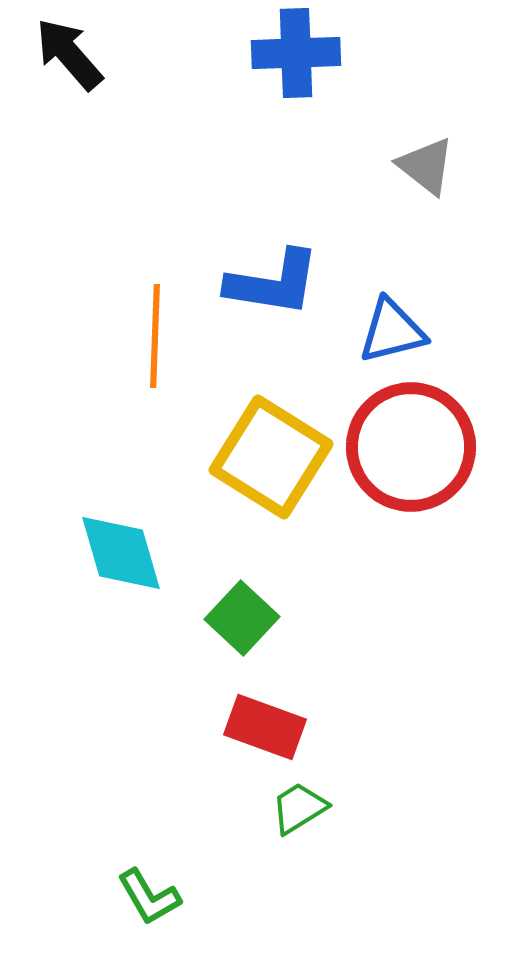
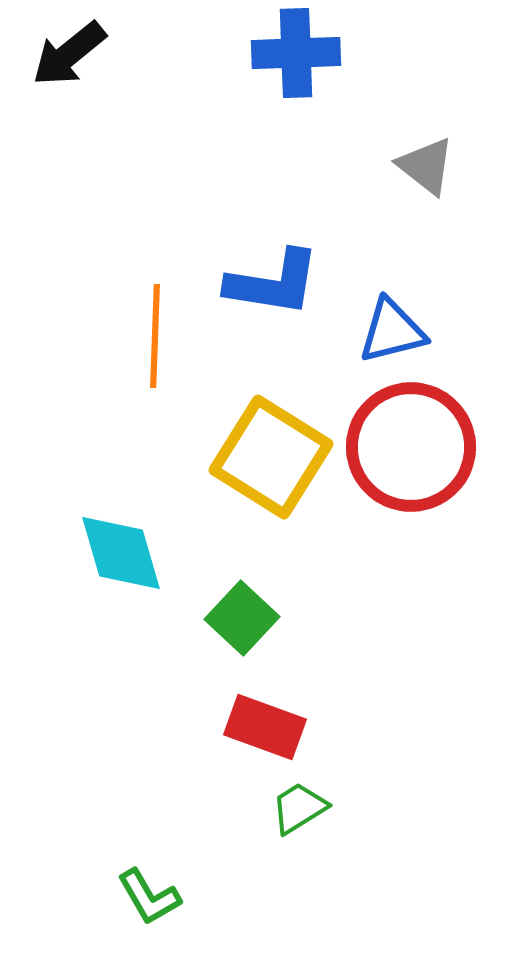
black arrow: rotated 88 degrees counterclockwise
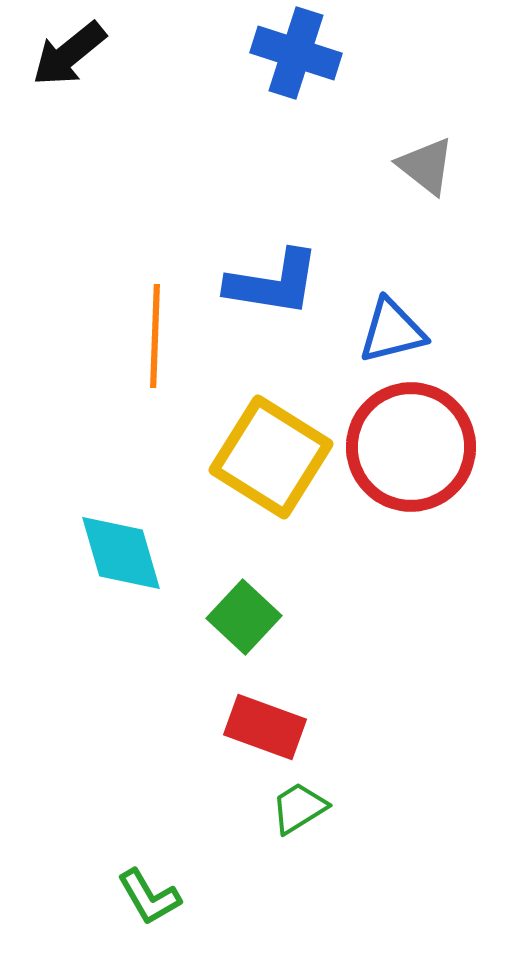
blue cross: rotated 20 degrees clockwise
green square: moved 2 px right, 1 px up
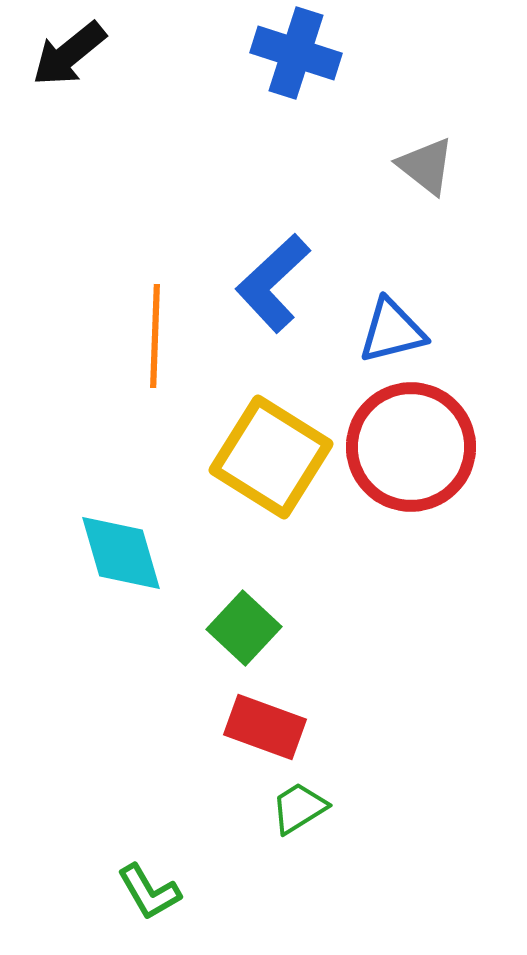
blue L-shape: rotated 128 degrees clockwise
green square: moved 11 px down
green L-shape: moved 5 px up
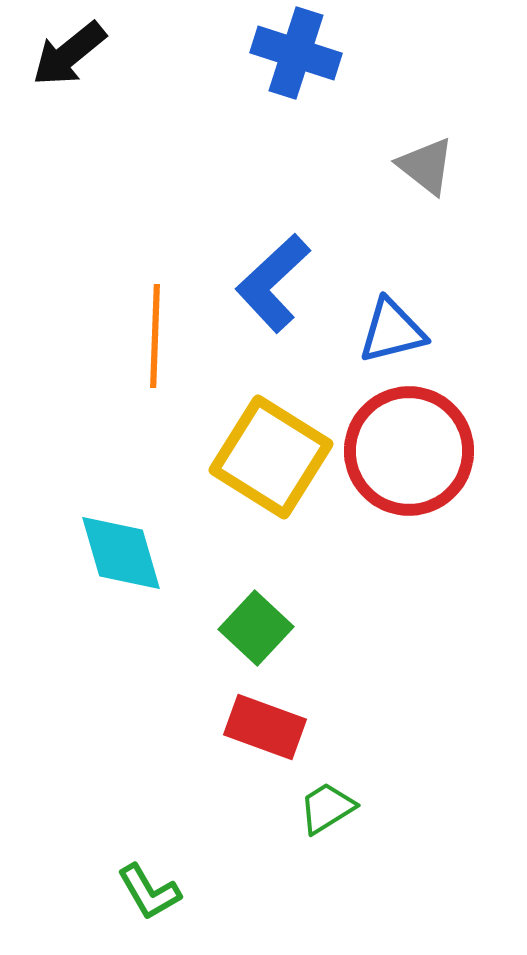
red circle: moved 2 px left, 4 px down
green square: moved 12 px right
green trapezoid: moved 28 px right
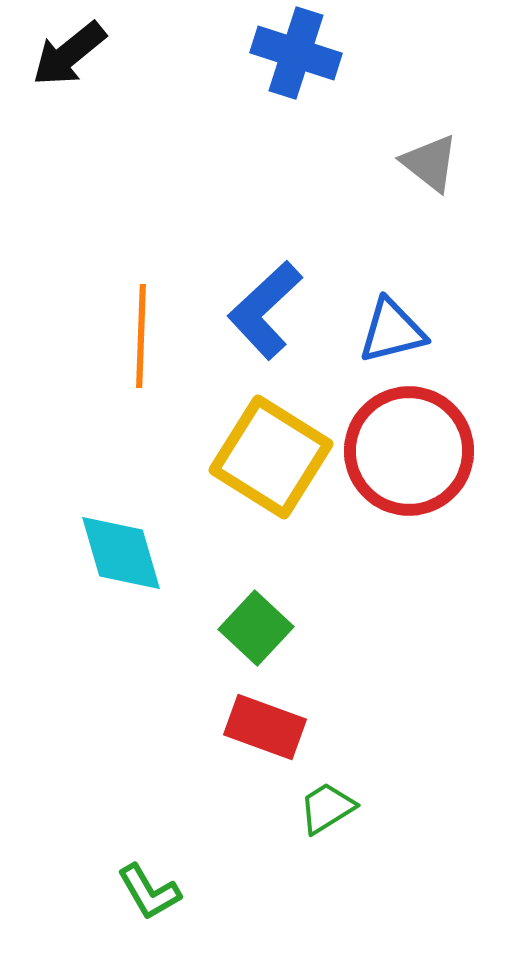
gray triangle: moved 4 px right, 3 px up
blue L-shape: moved 8 px left, 27 px down
orange line: moved 14 px left
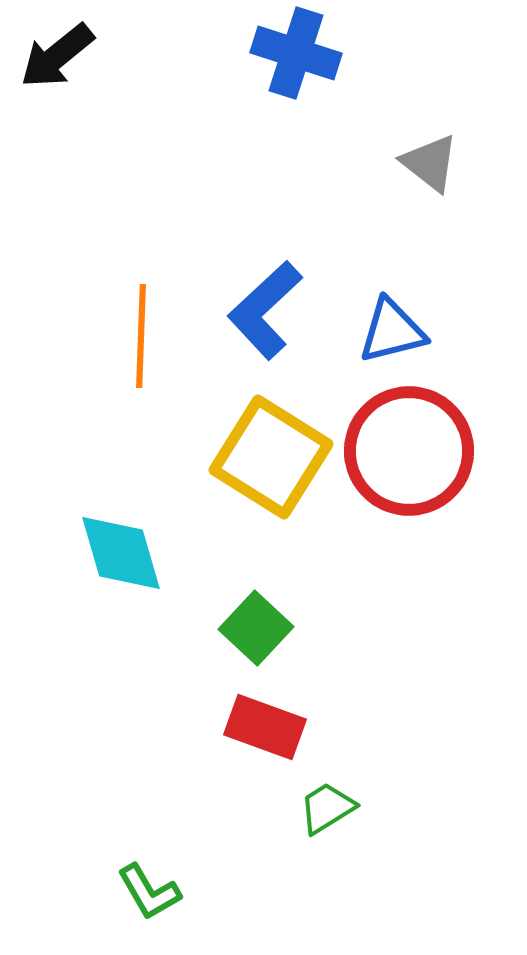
black arrow: moved 12 px left, 2 px down
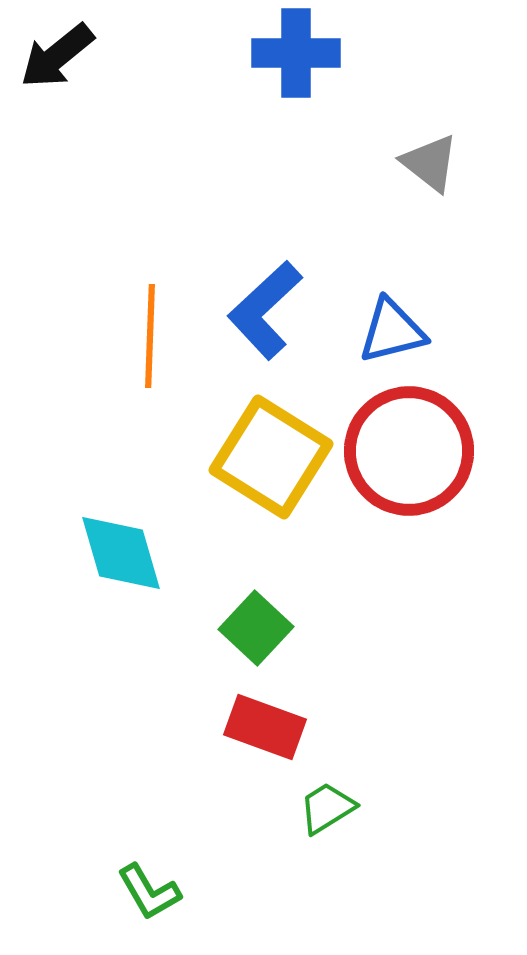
blue cross: rotated 18 degrees counterclockwise
orange line: moved 9 px right
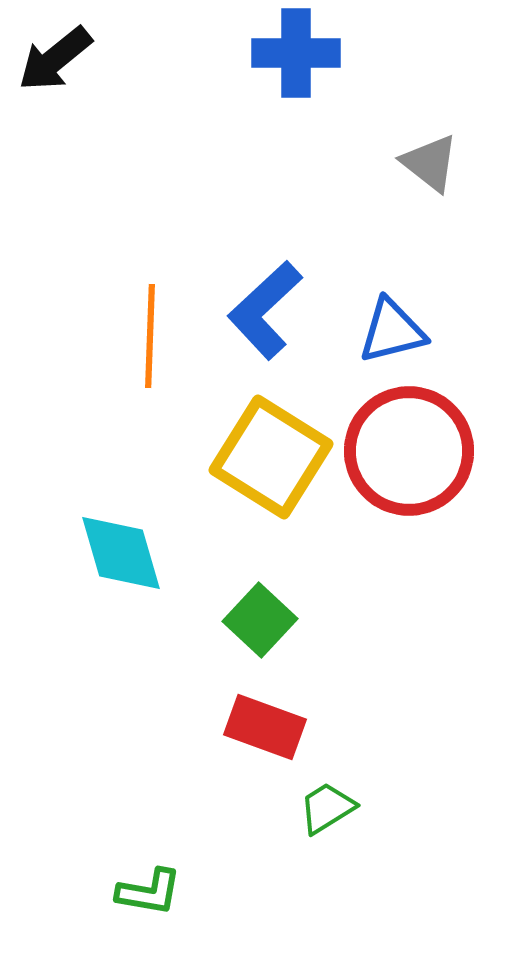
black arrow: moved 2 px left, 3 px down
green square: moved 4 px right, 8 px up
green L-shape: rotated 50 degrees counterclockwise
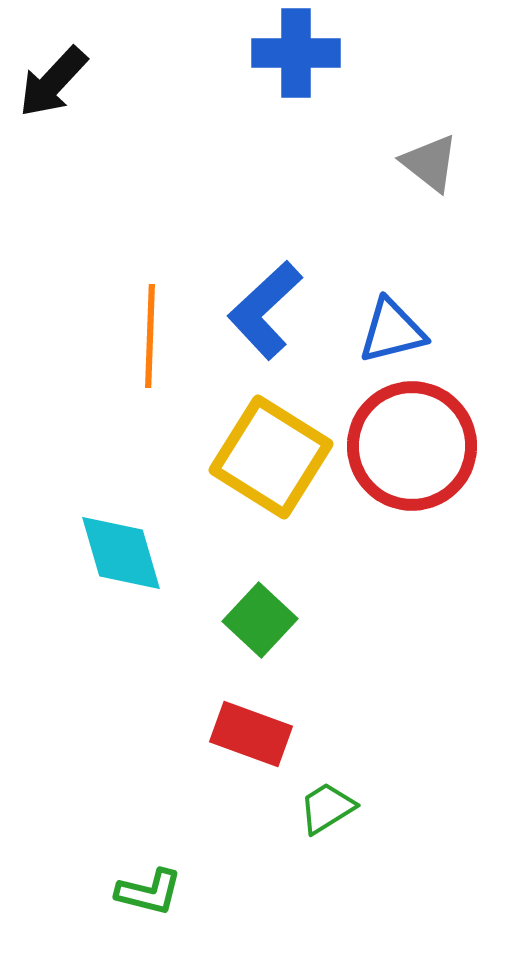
black arrow: moved 2 px left, 23 px down; rotated 8 degrees counterclockwise
red circle: moved 3 px right, 5 px up
red rectangle: moved 14 px left, 7 px down
green L-shape: rotated 4 degrees clockwise
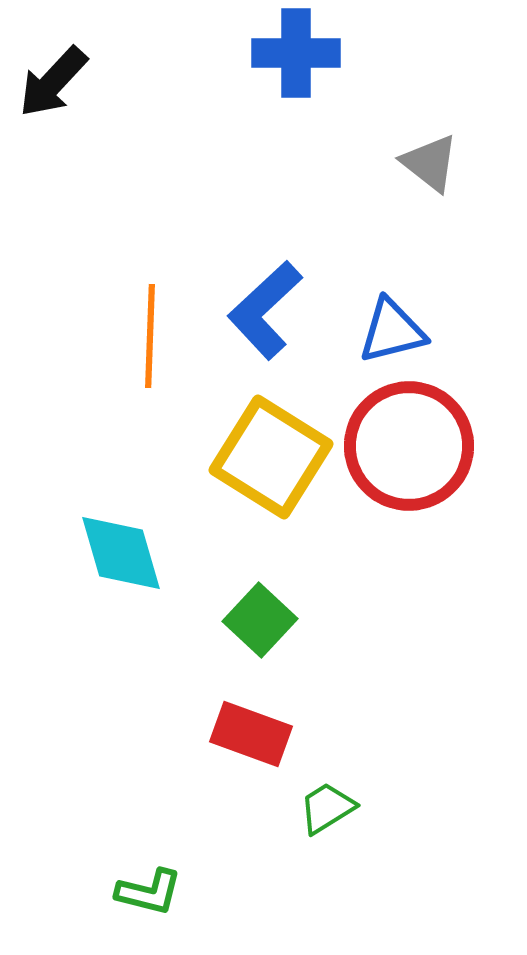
red circle: moved 3 px left
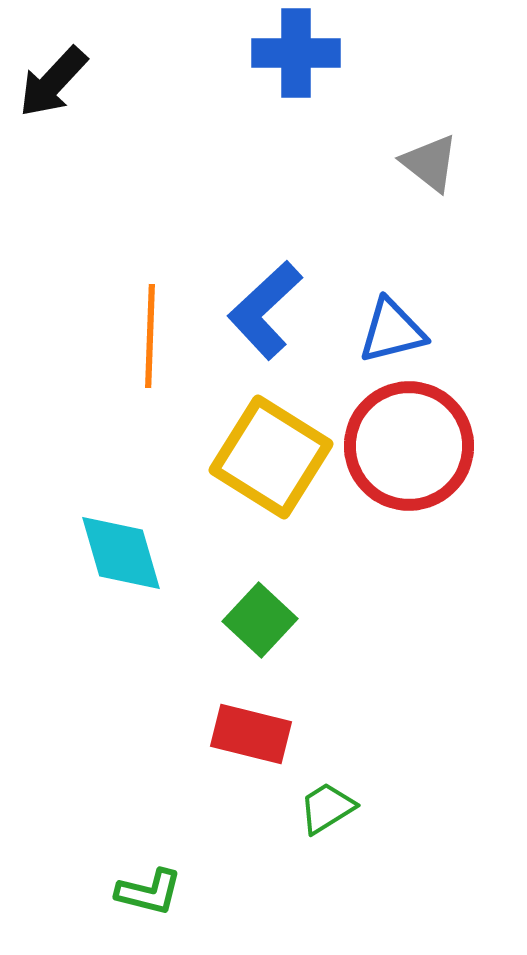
red rectangle: rotated 6 degrees counterclockwise
